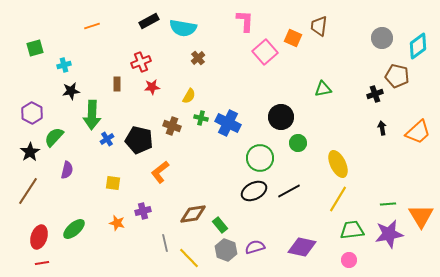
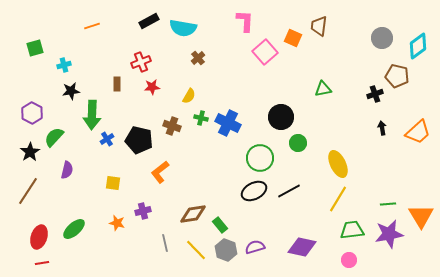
yellow line at (189, 258): moved 7 px right, 8 px up
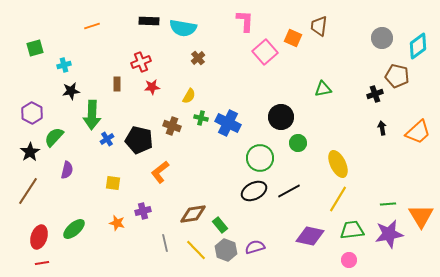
black rectangle at (149, 21): rotated 30 degrees clockwise
purple diamond at (302, 247): moved 8 px right, 11 px up
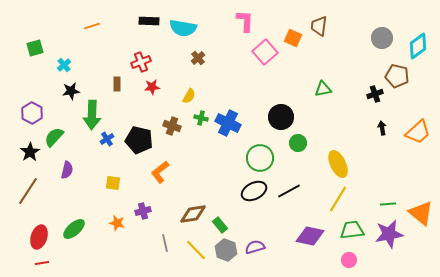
cyan cross at (64, 65): rotated 24 degrees counterclockwise
orange triangle at (421, 216): moved 3 px up; rotated 20 degrees counterclockwise
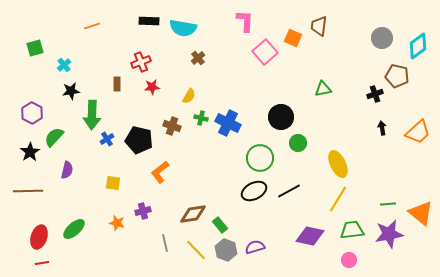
brown line at (28, 191): rotated 56 degrees clockwise
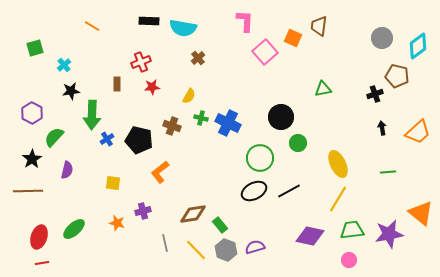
orange line at (92, 26): rotated 49 degrees clockwise
black star at (30, 152): moved 2 px right, 7 px down
green line at (388, 204): moved 32 px up
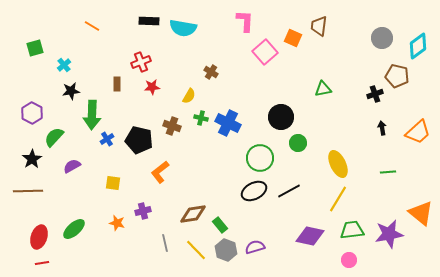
brown cross at (198, 58): moved 13 px right, 14 px down; rotated 16 degrees counterclockwise
purple semicircle at (67, 170): moved 5 px right, 4 px up; rotated 132 degrees counterclockwise
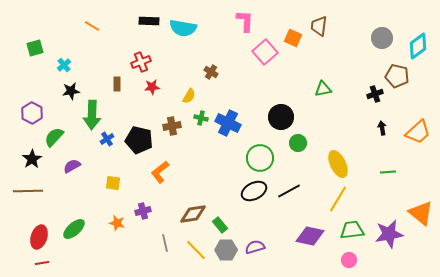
brown cross at (172, 126): rotated 30 degrees counterclockwise
gray hexagon at (226, 250): rotated 20 degrees counterclockwise
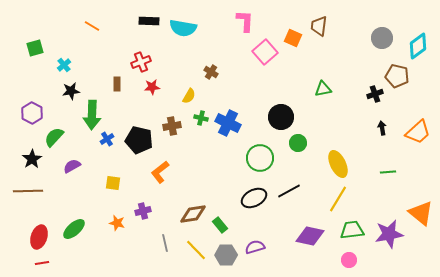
black ellipse at (254, 191): moved 7 px down
gray hexagon at (226, 250): moved 5 px down
